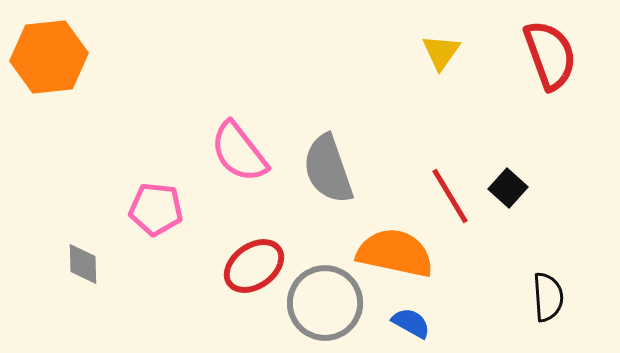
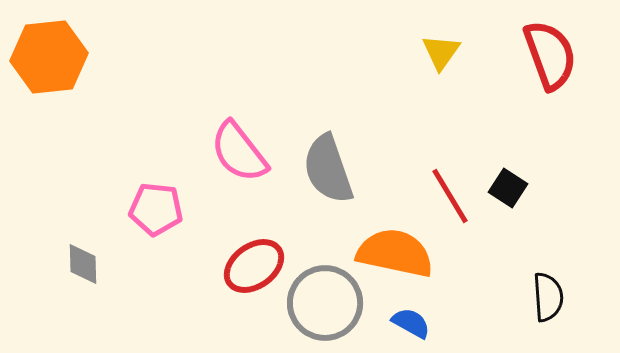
black square: rotated 9 degrees counterclockwise
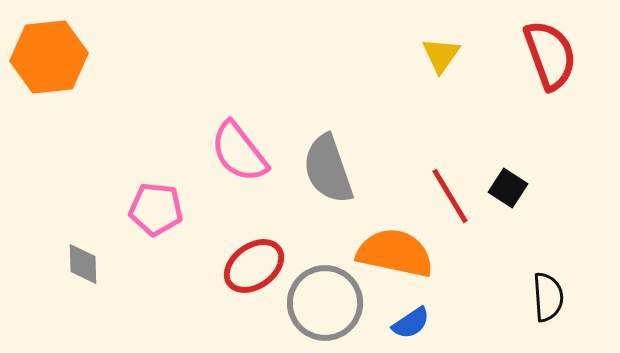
yellow triangle: moved 3 px down
blue semicircle: rotated 117 degrees clockwise
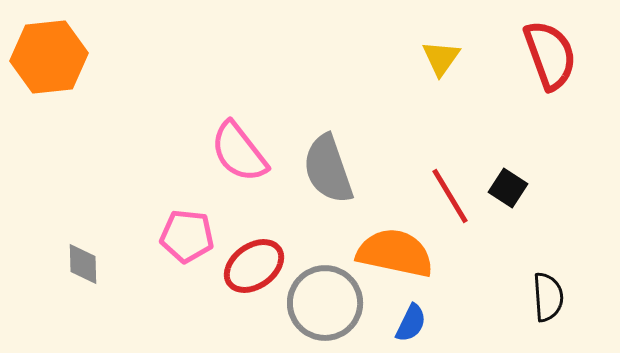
yellow triangle: moved 3 px down
pink pentagon: moved 31 px right, 27 px down
blue semicircle: rotated 30 degrees counterclockwise
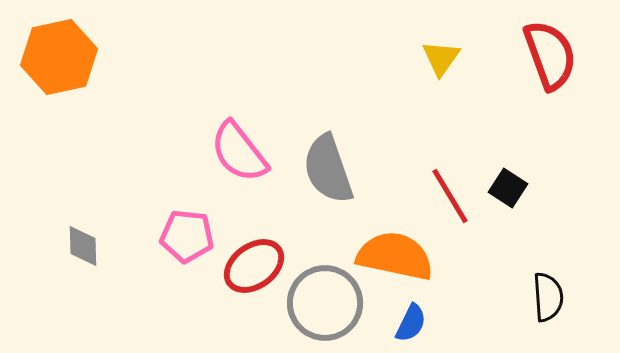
orange hexagon: moved 10 px right; rotated 6 degrees counterclockwise
orange semicircle: moved 3 px down
gray diamond: moved 18 px up
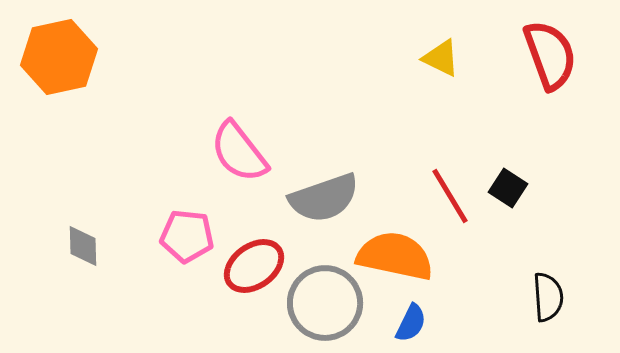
yellow triangle: rotated 39 degrees counterclockwise
gray semicircle: moved 4 px left, 29 px down; rotated 90 degrees counterclockwise
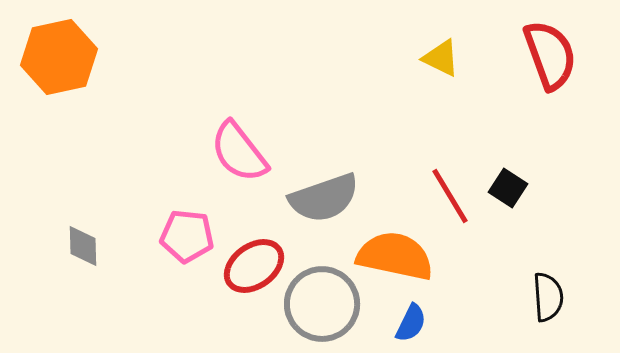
gray circle: moved 3 px left, 1 px down
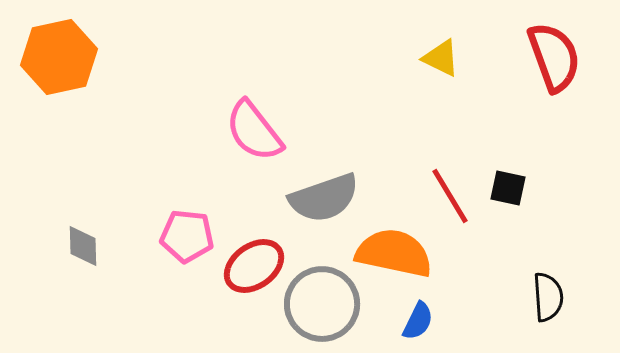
red semicircle: moved 4 px right, 2 px down
pink semicircle: moved 15 px right, 21 px up
black square: rotated 21 degrees counterclockwise
orange semicircle: moved 1 px left, 3 px up
blue semicircle: moved 7 px right, 2 px up
